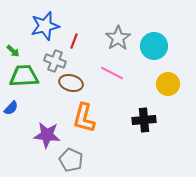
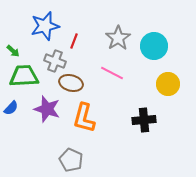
purple star: moved 26 px up; rotated 12 degrees clockwise
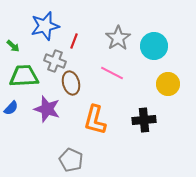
green arrow: moved 5 px up
brown ellipse: rotated 60 degrees clockwise
orange L-shape: moved 11 px right, 2 px down
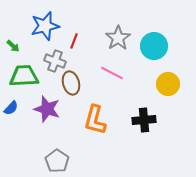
gray pentagon: moved 14 px left, 1 px down; rotated 10 degrees clockwise
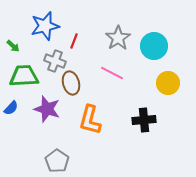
yellow circle: moved 1 px up
orange L-shape: moved 5 px left
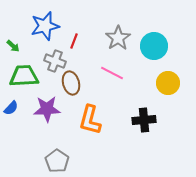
purple star: rotated 20 degrees counterclockwise
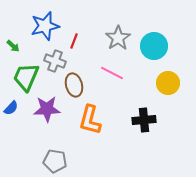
green trapezoid: moved 2 px right, 1 px down; rotated 64 degrees counterclockwise
brown ellipse: moved 3 px right, 2 px down
gray pentagon: moved 2 px left; rotated 25 degrees counterclockwise
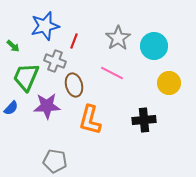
yellow circle: moved 1 px right
purple star: moved 3 px up
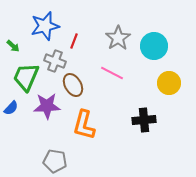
brown ellipse: moved 1 px left; rotated 15 degrees counterclockwise
orange L-shape: moved 6 px left, 5 px down
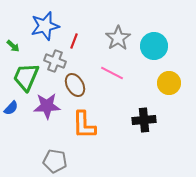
brown ellipse: moved 2 px right
orange L-shape: rotated 16 degrees counterclockwise
